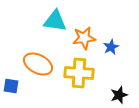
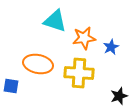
cyan triangle: rotated 10 degrees clockwise
orange ellipse: rotated 16 degrees counterclockwise
black star: moved 1 px down
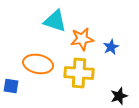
orange star: moved 2 px left, 1 px down
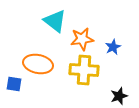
cyan triangle: rotated 20 degrees clockwise
blue star: moved 2 px right
yellow cross: moved 5 px right, 3 px up
blue square: moved 3 px right, 2 px up
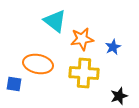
yellow cross: moved 3 px down
